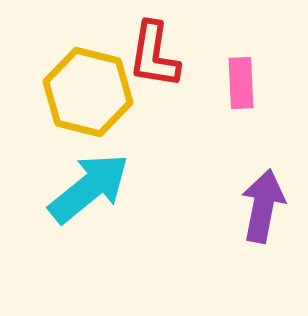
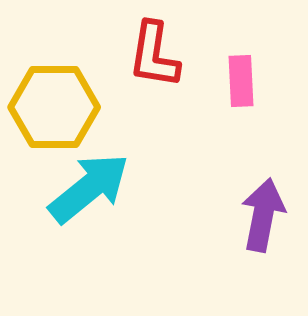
pink rectangle: moved 2 px up
yellow hexagon: moved 34 px left, 15 px down; rotated 14 degrees counterclockwise
purple arrow: moved 9 px down
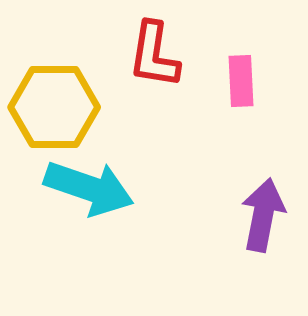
cyan arrow: rotated 58 degrees clockwise
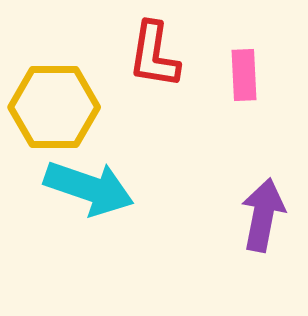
pink rectangle: moved 3 px right, 6 px up
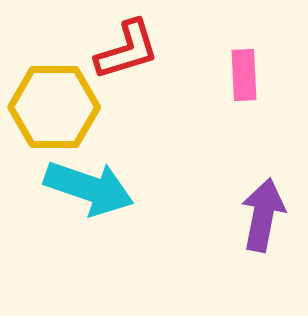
red L-shape: moved 27 px left, 5 px up; rotated 116 degrees counterclockwise
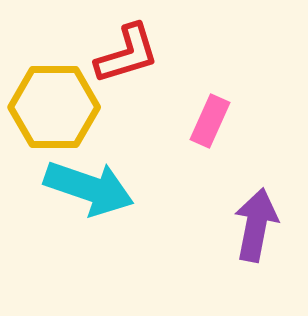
red L-shape: moved 4 px down
pink rectangle: moved 34 px left, 46 px down; rotated 27 degrees clockwise
purple arrow: moved 7 px left, 10 px down
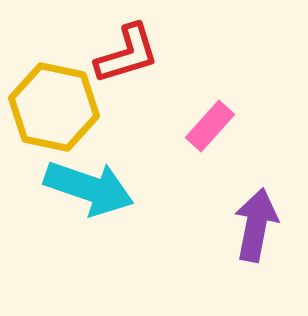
yellow hexagon: rotated 12 degrees clockwise
pink rectangle: moved 5 px down; rotated 18 degrees clockwise
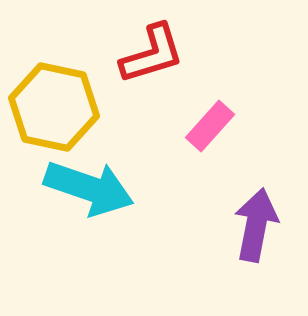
red L-shape: moved 25 px right
